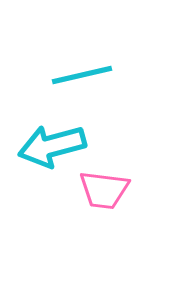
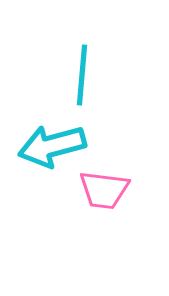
cyan line: rotated 72 degrees counterclockwise
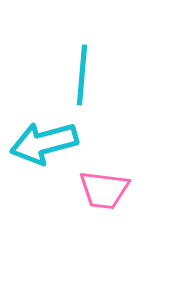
cyan arrow: moved 8 px left, 3 px up
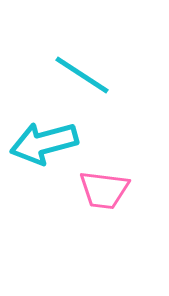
cyan line: rotated 62 degrees counterclockwise
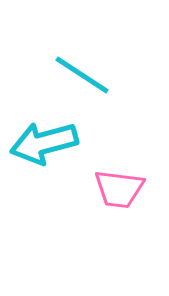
pink trapezoid: moved 15 px right, 1 px up
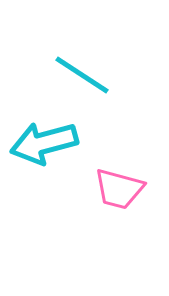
pink trapezoid: rotated 8 degrees clockwise
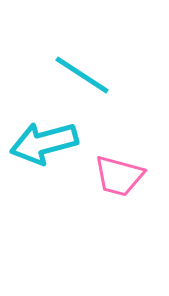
pink trapezoid: moved 13 px up
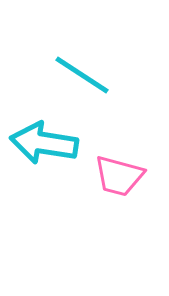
cyan arrow: rotated 24 degrees clockwise
